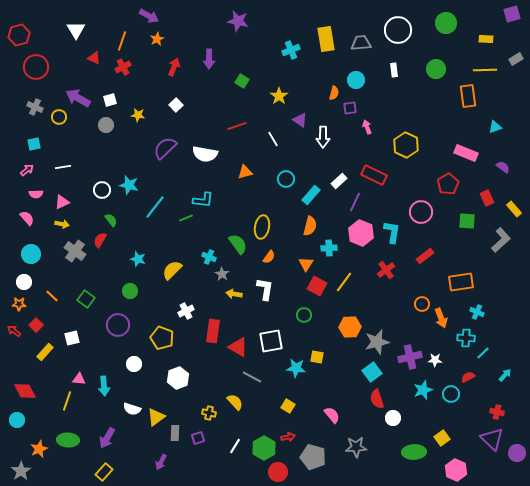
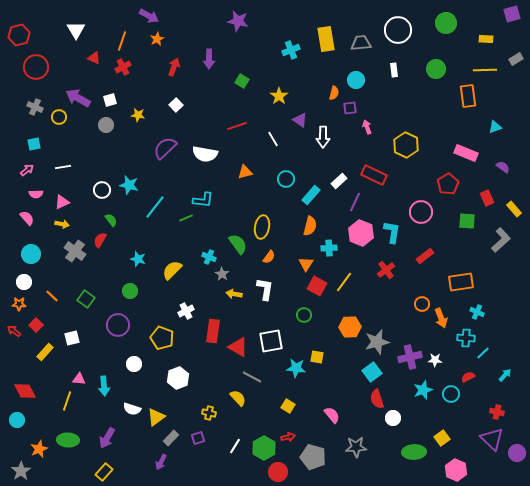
yellow semicircle at (235, 402): moved 3 px right, 4 px up
gray rectangle at (175, 433): moved 4 px left, 5 px down; rotated 42 degrees clockwise
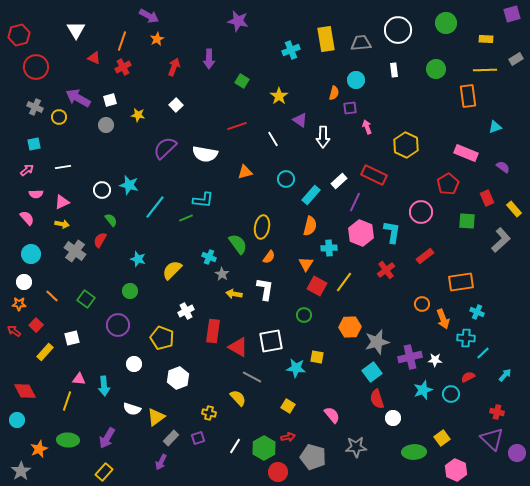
orange arrow at (441, 318): moved 2 px right, 1 px down
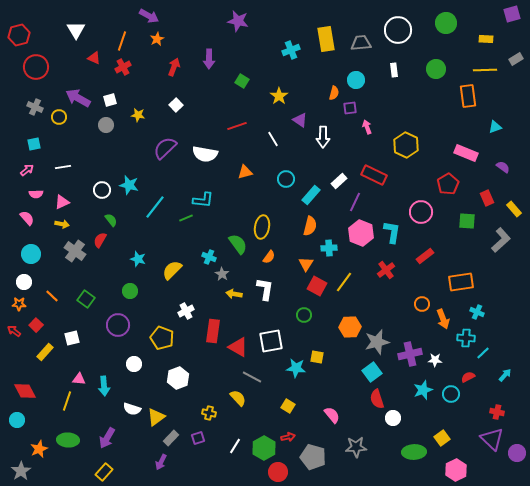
purple cross at (410, 357): moved 3 px up
pink hexagon at (456, 470): rotated 10 degrees clockwise
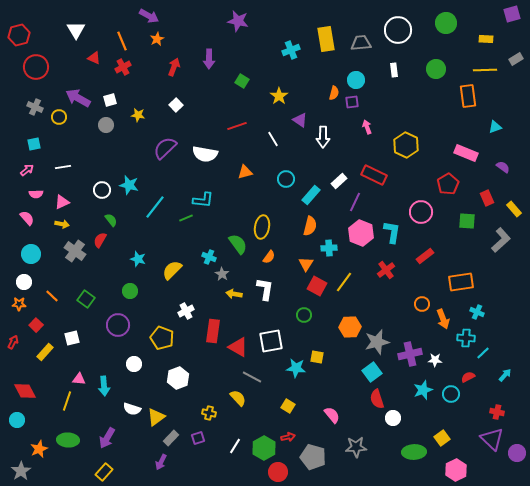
orange line at (122, 41): rotated 42 degrees counterclockwise
purple square at (350, 108): moved 2 px right, 6 px up
red arrow at (14, 331): moved 1 px left, 11 px down; rotated 80 degrees clockwise
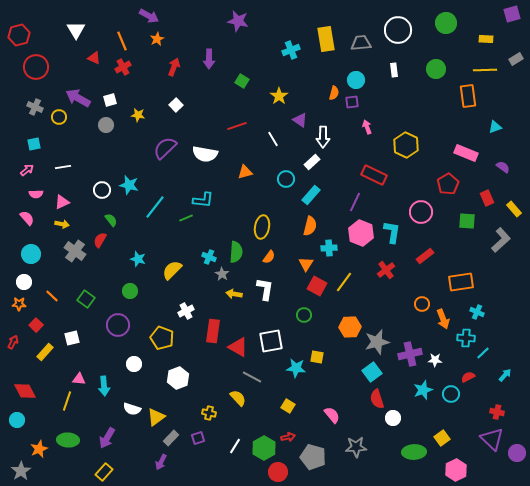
white rectangle at (339, 181): moved 27 px left, 19 px up
green semicircle at (238, 244): moved 2 px left, 8 px down; rotated 40 degrees clockwise
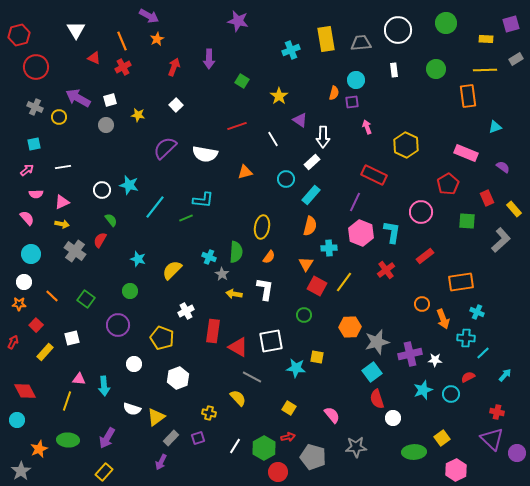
purple square at (512, 14): moved 1 px left, 10 px down
yellow square at (288, 406): moved 1 px right, 2 px down
